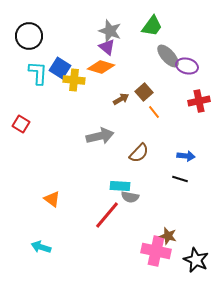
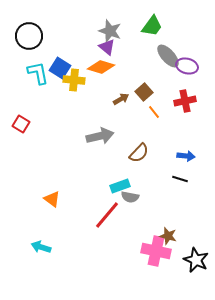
cyan L-shape: rotated 15 degrees counterclockwise
red cross: moved 14 px left
cyan rectangle: rotated 24 degrees counterclockwise
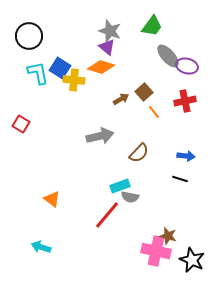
black star: moved 4 px left
